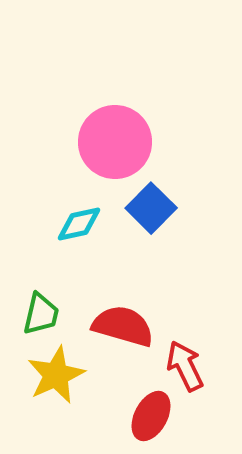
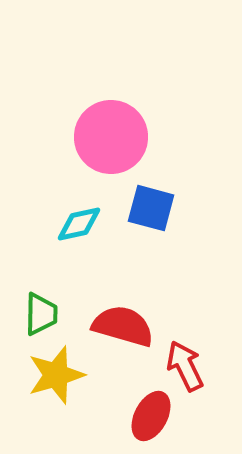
pink circle: moved 4 px left, 5 px up
blue square: rotated 30 degrees counterclockwise
green trapezoid: rotated 12 degrees counterclockwise
yellow star: rotated 8 degrees clockwise
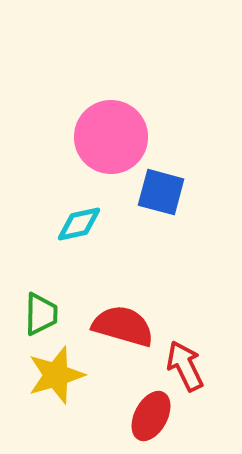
blue square: moved 10 px right, 16 px up
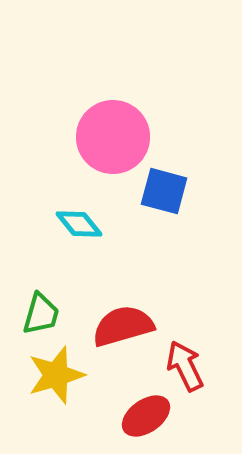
pink circle: moved 2 px right
blue square: moved 3 px right, 1 px up
cyan diamond: rotated 63 degrees clockwise
green trapezoid: rotated 15 degrees clockwise
red semicircle: rotated 32 degrees counterclockwise
red ellipse: moved 5 px left; rotated 27 degrees clockwise
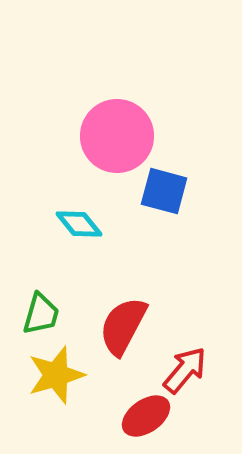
pink circle: moved 4 px right, 1 px up
red semicircle: rotated 46 degrees counterclockwise
red arrow: moved 4 px down; rotated 66 degrees clockwise
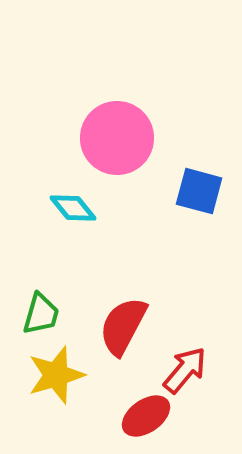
pink circle: moved 2 px down
blue square: moved 35 px right
cyan diamond: moved 6 px left, 16 px up
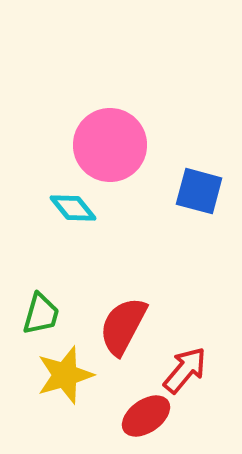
pink circle: moved 7 px left, 7 px down
yellow star: moved 9 px right
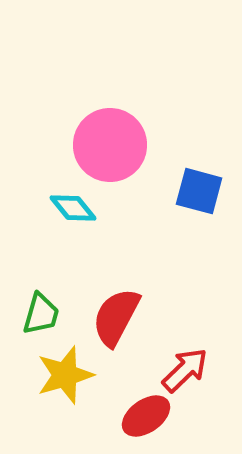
red semicircle: moved 7 px left, 9 px up
red arrow: rotated 6 degrees clockwise
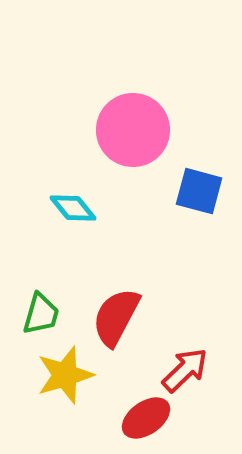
pink circle: moved 23 px right, 15 px up
red ellipse: moved 2 px down
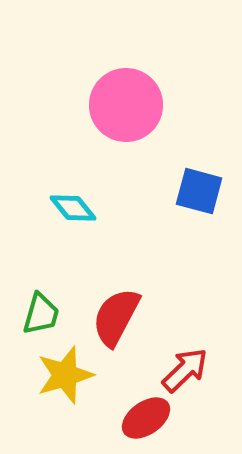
pink circle: moved 7 px left, 25 px up
